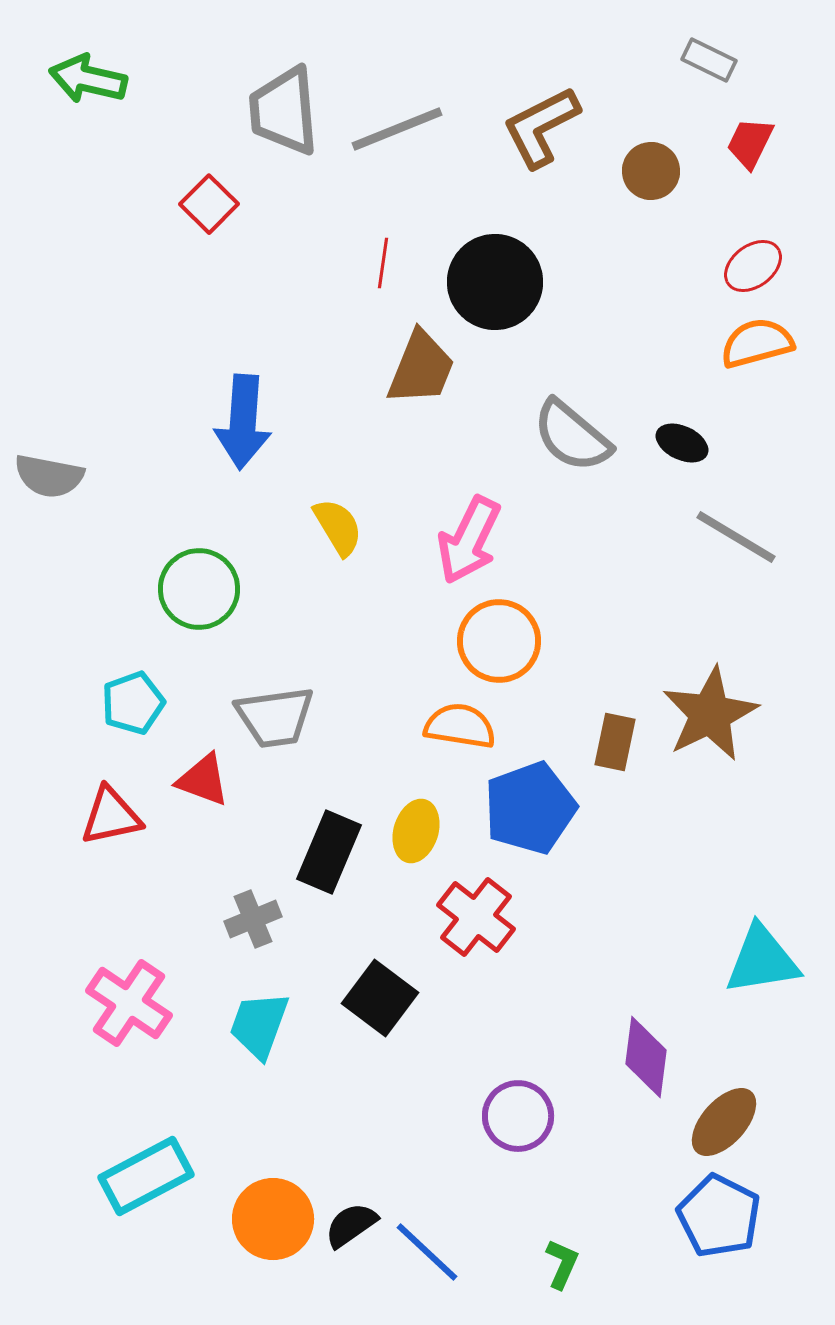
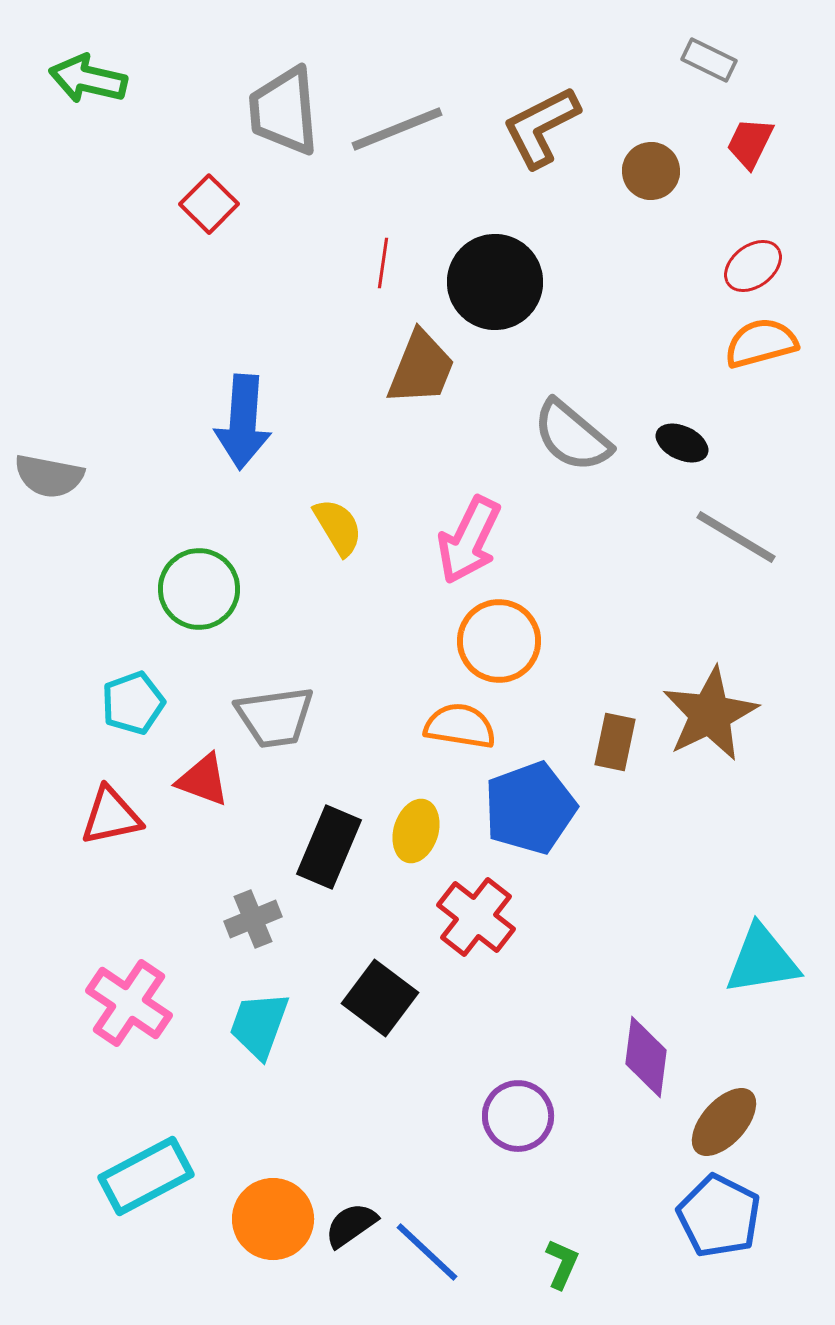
orange semicircle at (757, 343): moved 4 px right
black rectangle at (329, 852): moved 5 px up
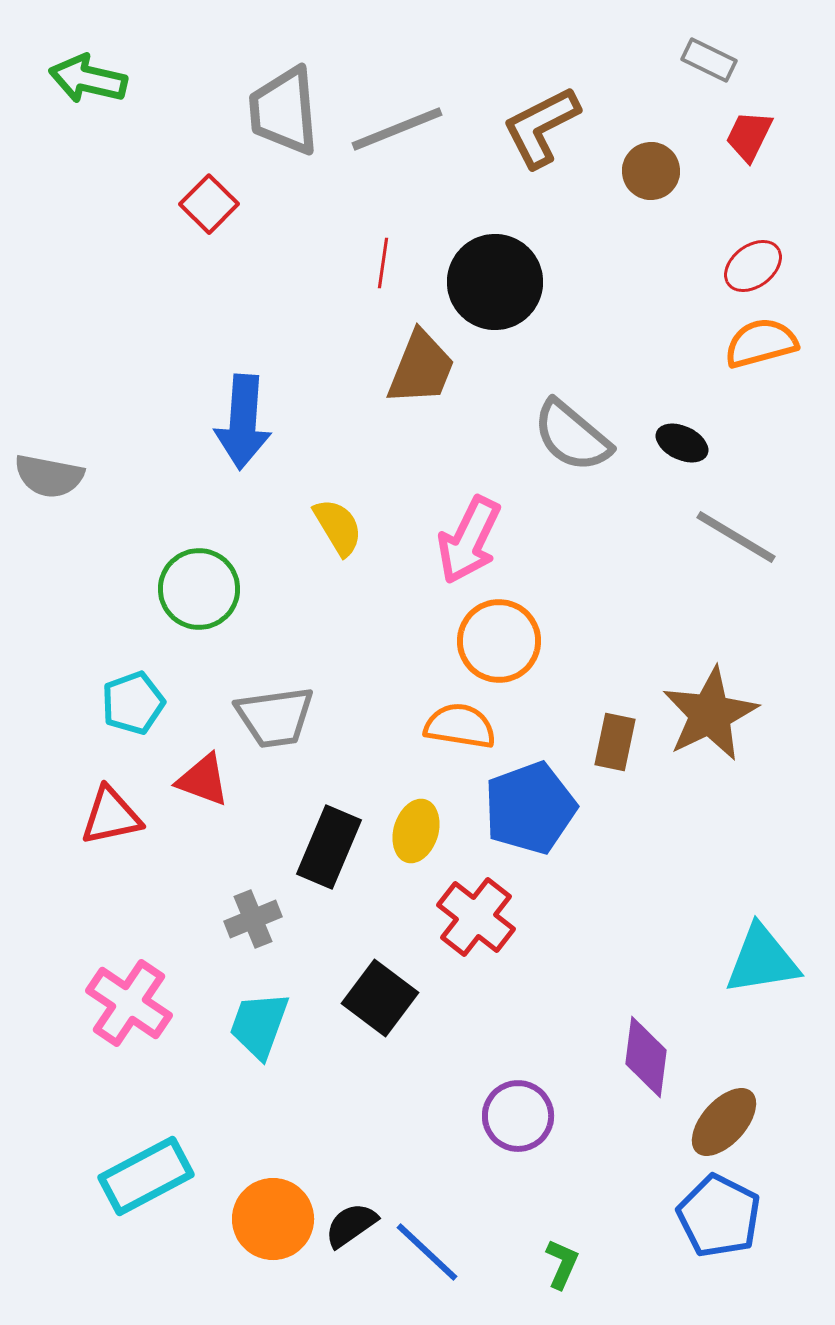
red trapezoid at (750, 143): moved 1 px left, 7 px up
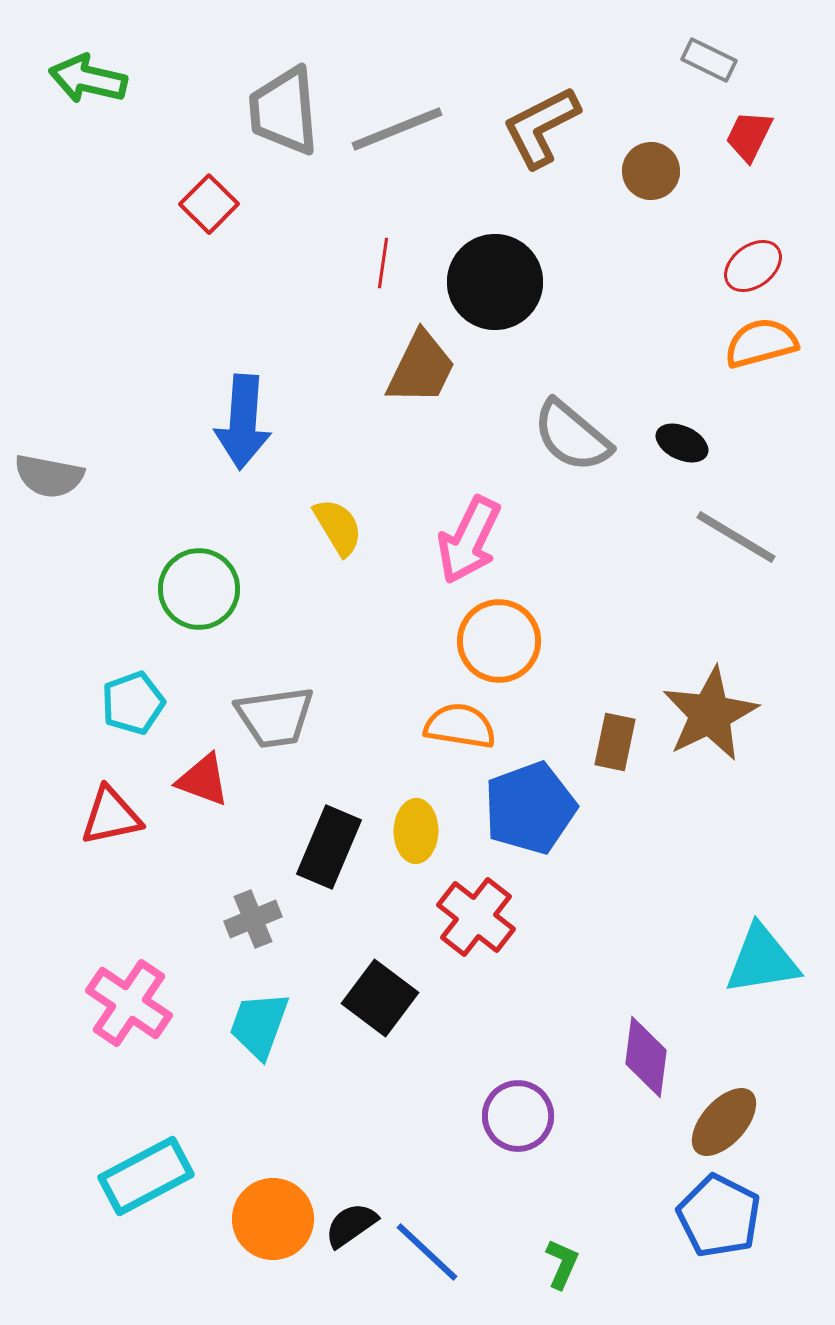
brown trapezoid at (421, 368): rotated 4 degrees clockwise
yellow ellipse at (416, 831): rotated 16 degrees counterclockwise
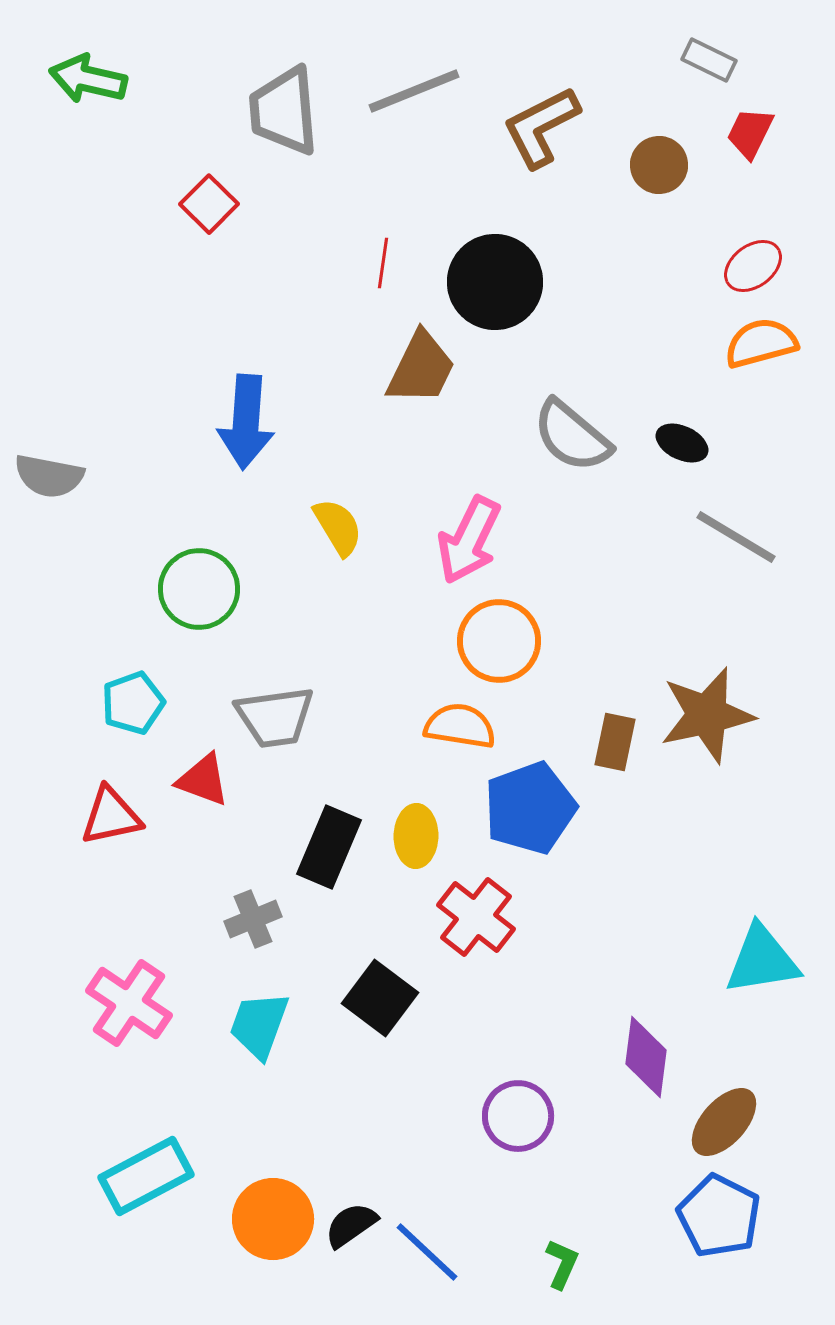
gray line at (397, 129): moved 17 px right, 38 px up
red trapezoid at (749, 136): moved 1 px right, 3 px up
brown circle at (651, 171): moved 8 px right, 6 px up
blue arrow at (243, 422): moved 3 px right
brown star at (710, 714): moved 3 px left, 1 px down; rotated 14 degrees clockwise
yellow ellipse at (416, 831): moved 5 px down
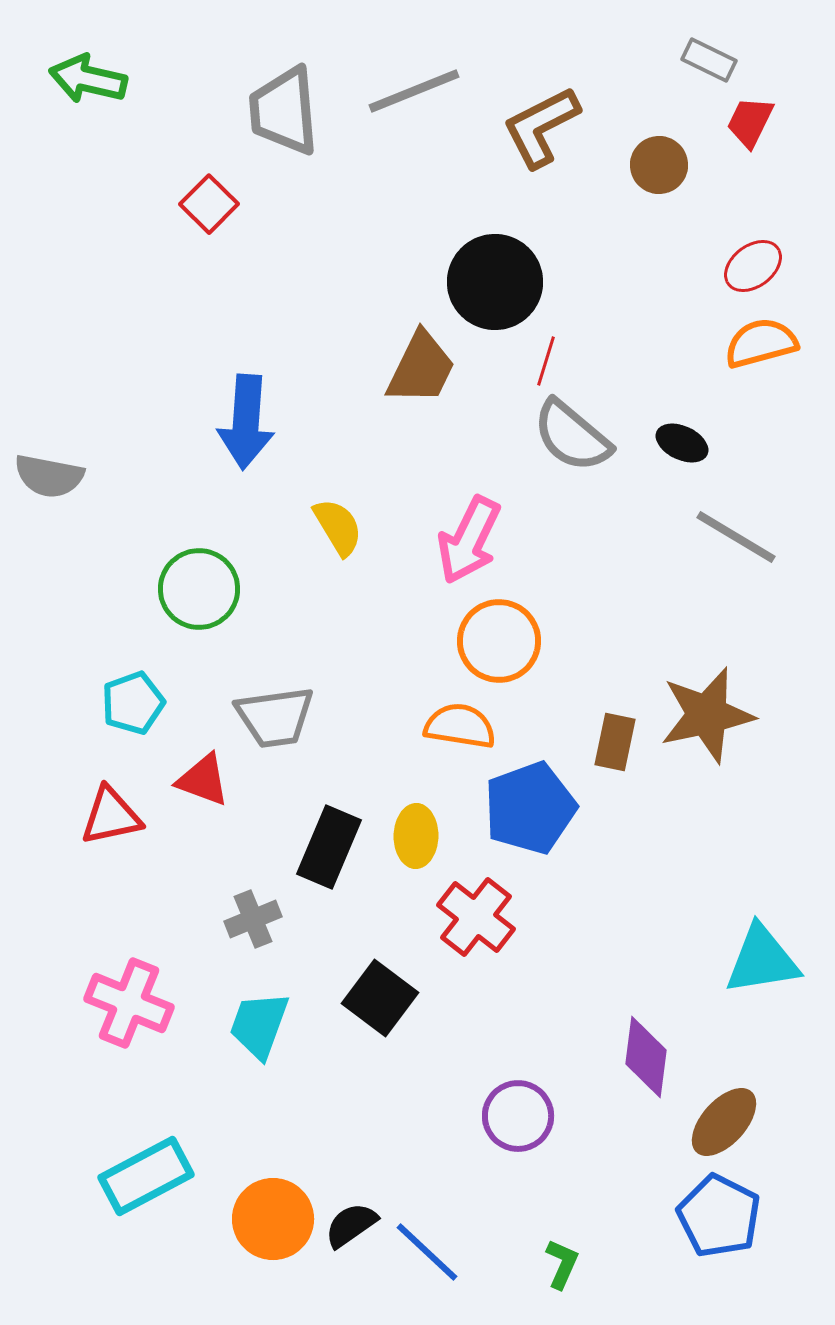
red trapezoid at (750, 133): moved 11 px up
red line at (383, 263): moved 163 px right, 98 px down; rotated 9 degrees clockwise
pink cross at (129, 1003): rotated 12 degrees counterclockwise
